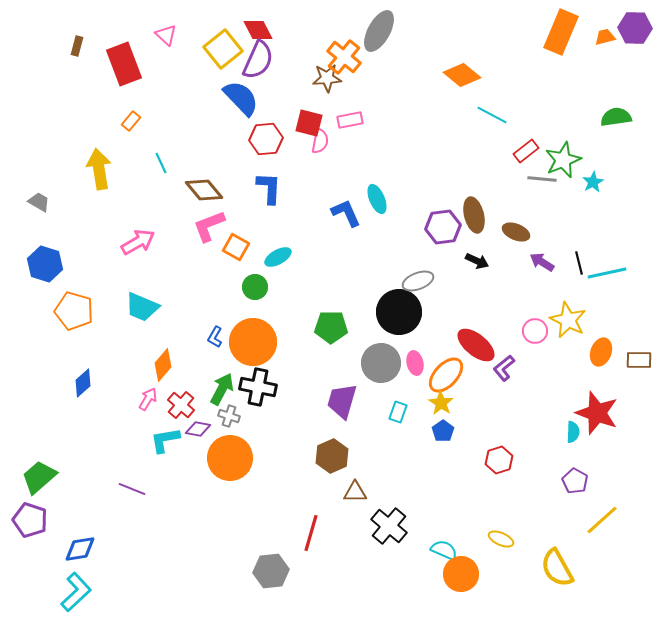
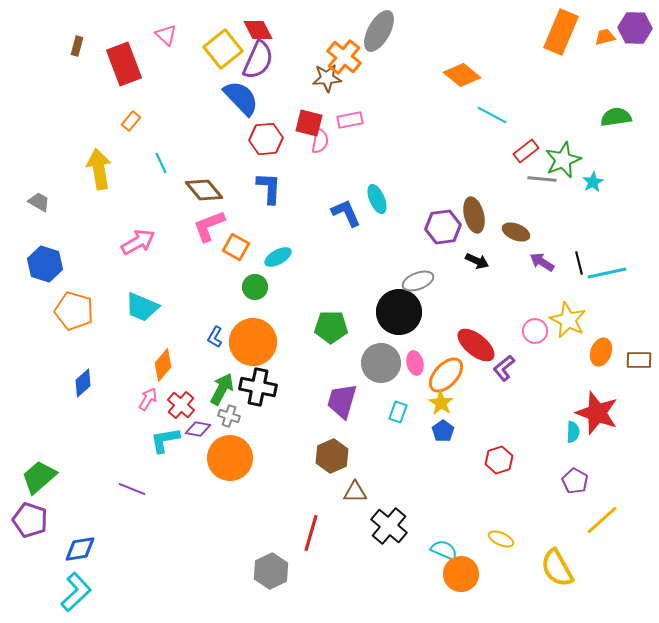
gray hexagon at (271, 571): rotated 20 degrees counterclockwise
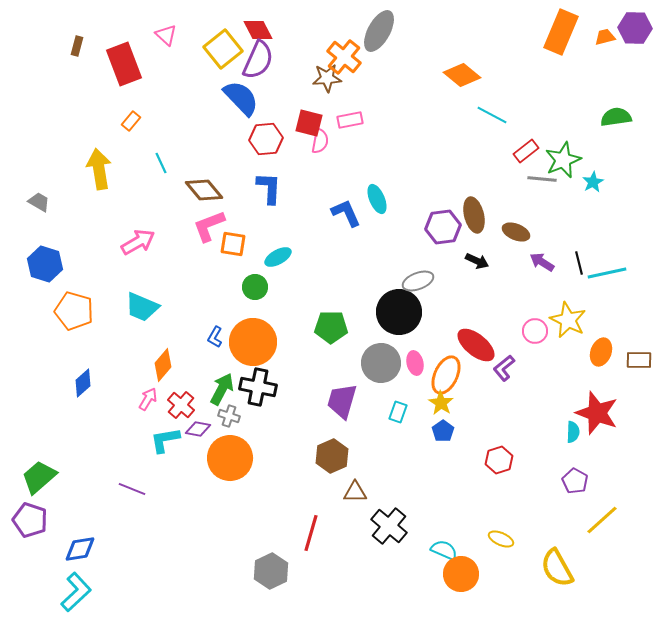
orange square at (236, 247): moved 3 px left, 3 px up; rotated 20 degrees counterclockwise
orange ellipse at (446, 375): rotated 18 degrees counterclockwise
